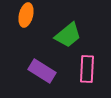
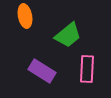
orange ellipse: moved 1 px left, 1 px down; rotated 25 degrees counterclockwise
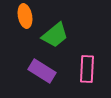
green trapezoid: moved 13 px left
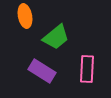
green trapezoid: moved 1 px right, 2 px down
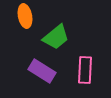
pink rectangle: moved 2 px left, 1 px down
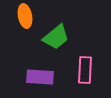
purple rectangle: moved 2 px left, 6 px down; rotated 28 degrees counterclockwise
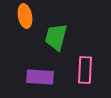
green trapezoid: rotated 144 degrees clockwise
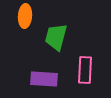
orange ellipse: rotated 15 degrees clockwise
purple rectangle: moved 4 px right, 2 px down
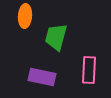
pink rectangle: moved 4 px right
purple rectangle: moved 2 px left, 2 px up; rotated 8 degrees clockwise
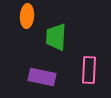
orange ellipse: moved 2 px right
green trapezoid: rotated 12 degrees counterclockwise
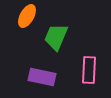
orange ellipse: rotated 25 degrees clockwise
green trapezoid: rotated 20 degrees clockwise
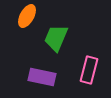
green trapezoid: moved 1 px down
pink rectangle: rotated 12 degrees clockwise
